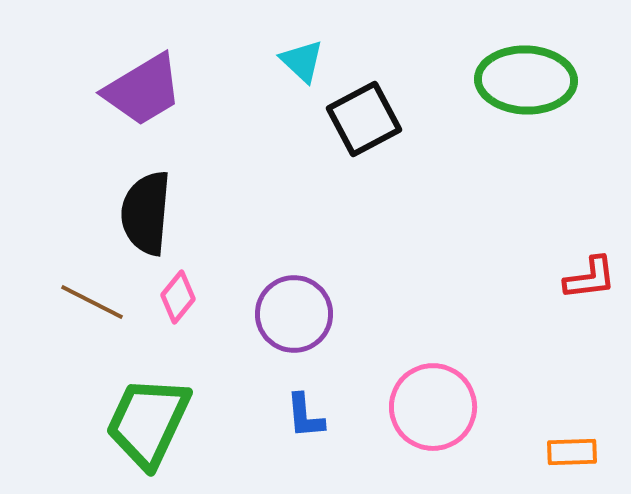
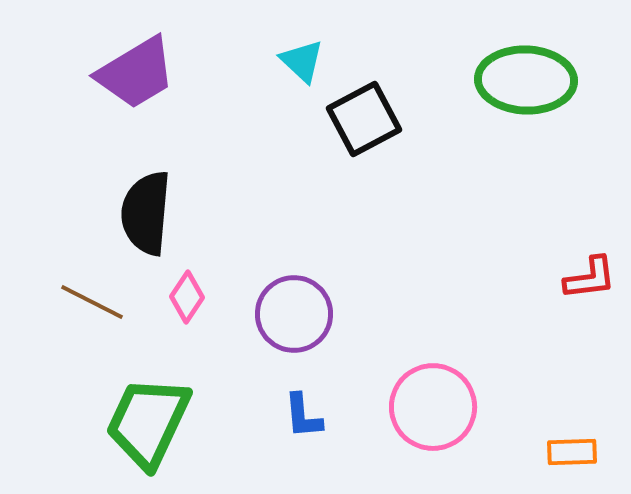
purple trapezoid: moved 7 px left, 17 px up
pink diamond: moved 9 px right; rotated 6 degrees counterclockwise
blue L-shape: moved 2 px left
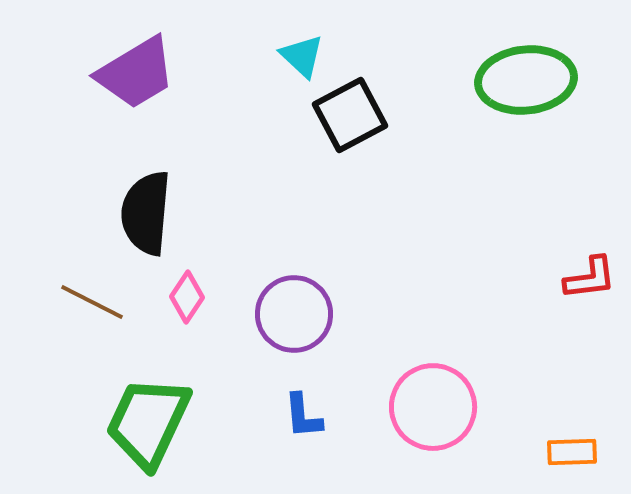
cyan triangle: moved 5 px up
green ellipse: rotated 8 degrees counterclockwise
black square: moved 14 px left, 4 px up
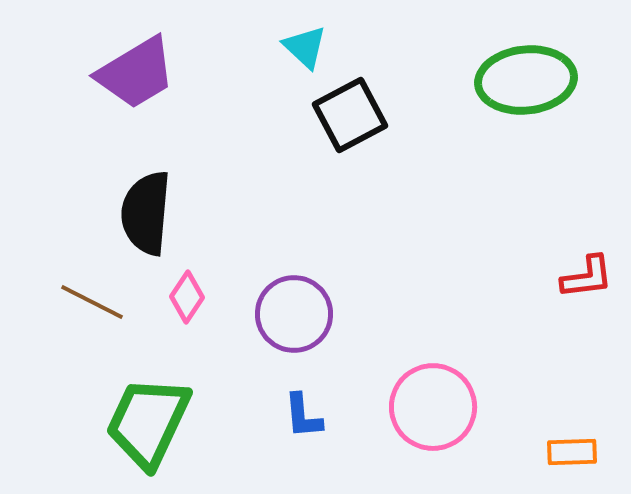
cyan triangle: moved 3 px right, 9 px up
red L-shape: moved 3 px left, 1 px up
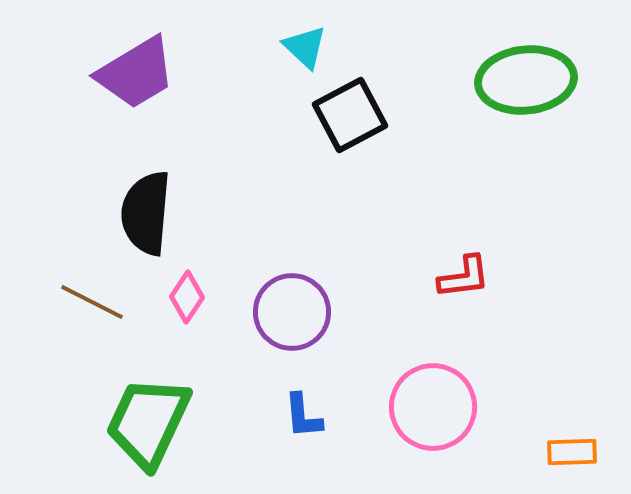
red L-shape: moved 123 px left
purple circle: moved 2 px left, 2 px up
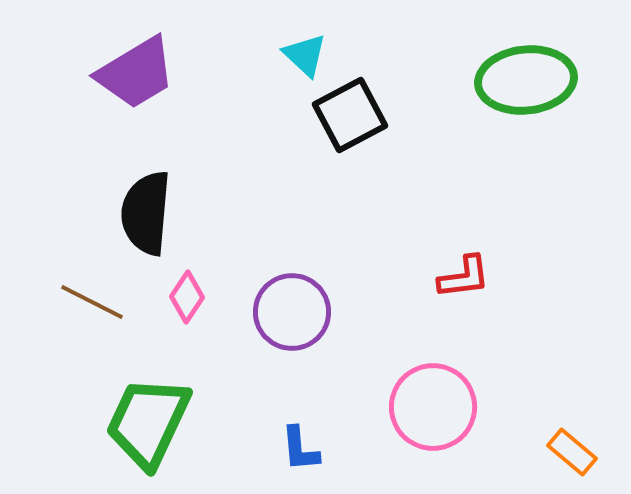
cyan triangle: moved 8 px down
blue L-shape: moved 3 px left, 33 px down
orange rectangle: rotated 42 degrees clockwise
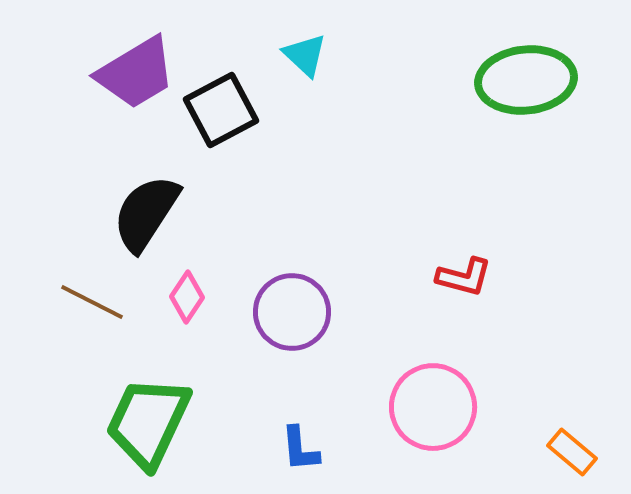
black square: moved 129 px left, 5 px up
black semicircle: rotated 28 degrees clockwise
red L-shape: rotated 22 degrees clockwise
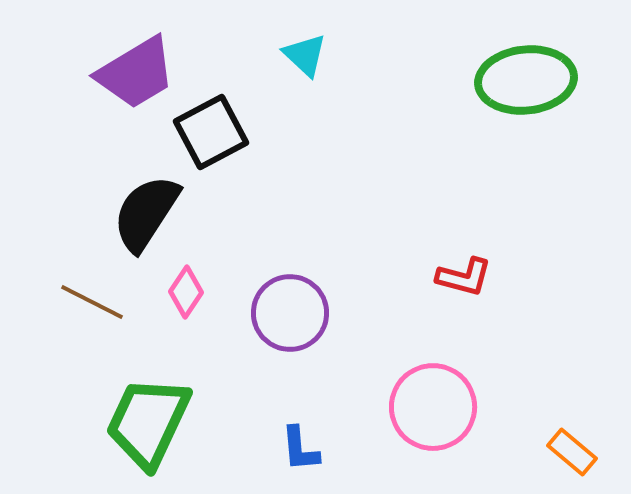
black square: moved 10 px left, 22 px down
pink diamond: moved 1 px left, 5 px up
purple circle: moved 2 px left, 1 px down
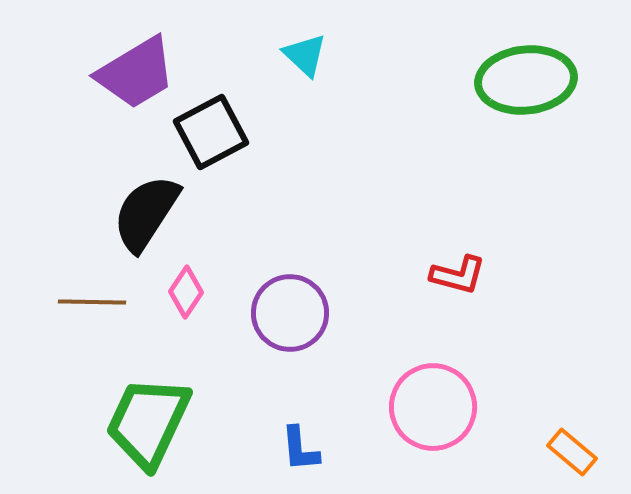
red L-shape: moved 6 px left, 2 px up
brown line: rotated 26 degrees counterclockwise
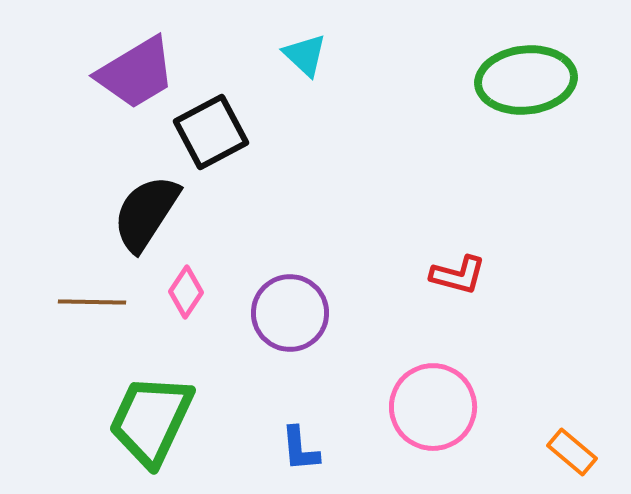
green trapezoid: moved 3 px right, 2 px up
